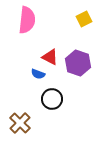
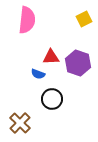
red triangle: moved 1 px right; rotated 30 degrees counterclockwise
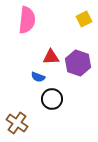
blue semicircle: moved 3 px down
brown cross: moved 3 px left; rotated 10 degrees counterclockwise
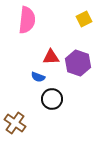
brown cross: moved 2 px left
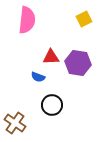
purple hexagon: rotated 10 degrees counterclockwise
black circle: moved 6 px down
